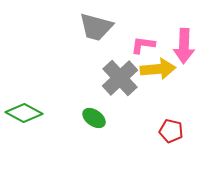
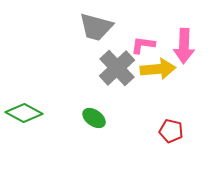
gray cross: moved 3 px left, 10 px up
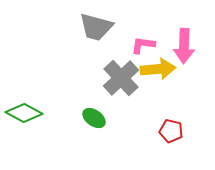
gray cross: moved 4 px right, 10 px down
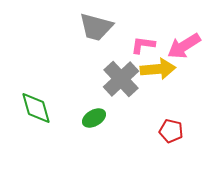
pink arrow: rotated 56 degrees clockwise
gray cross: moved 1 px down
green diamond: moved 12 px right, 5 px up; rotated 45 degrees clockwise
green ellipse: rotated 65 degrees counterclockwise
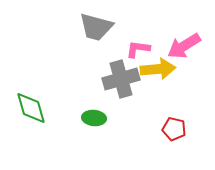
pink L-shape: moved 5 px left, 4 px down
gray cross: rotated 27 degrees clockwise
green diamond: moved 5 px left
green ellipse: rotated 35 degrees clockwise
red pentagon: moved 3 px right, 2 px up
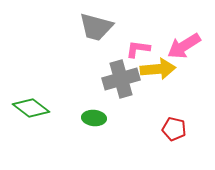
green diamond: rotated 36 degrees counterclockwise
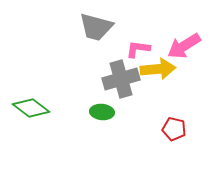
green ellipse: moved 8 px right, 6 px up
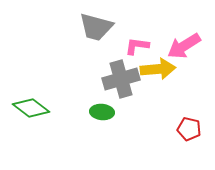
pink L-shape: moved 1 px left, 3 px up
red pentagon: moved 15 px right
